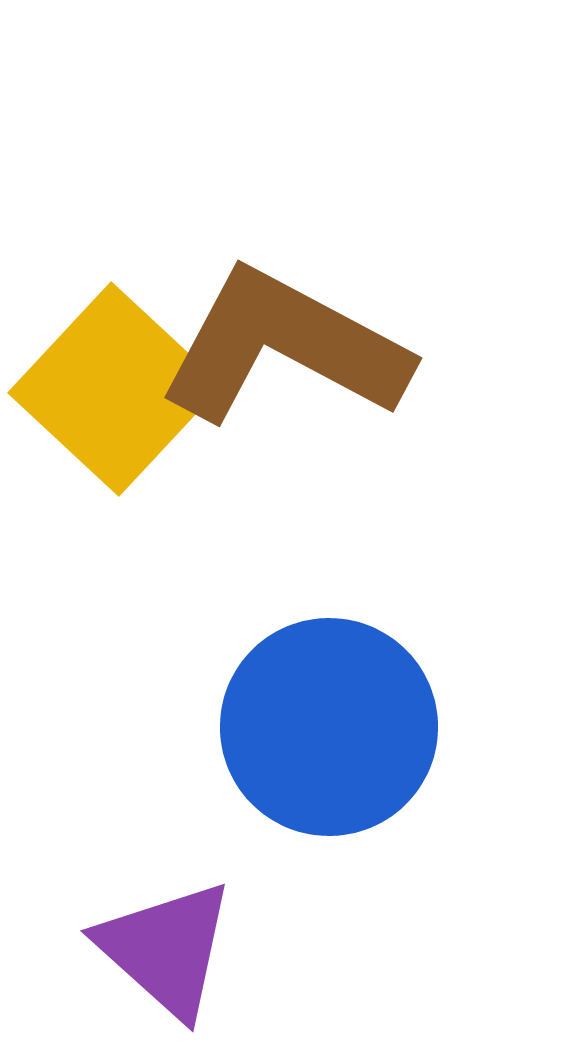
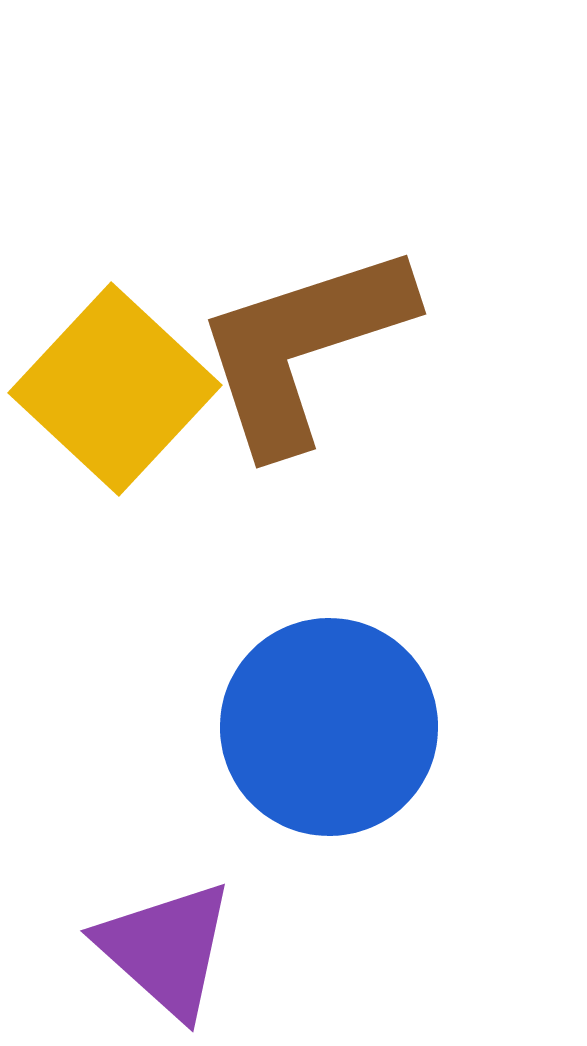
brown L-shape: moved 19 px right; rotated 46 degrees counterclockwise
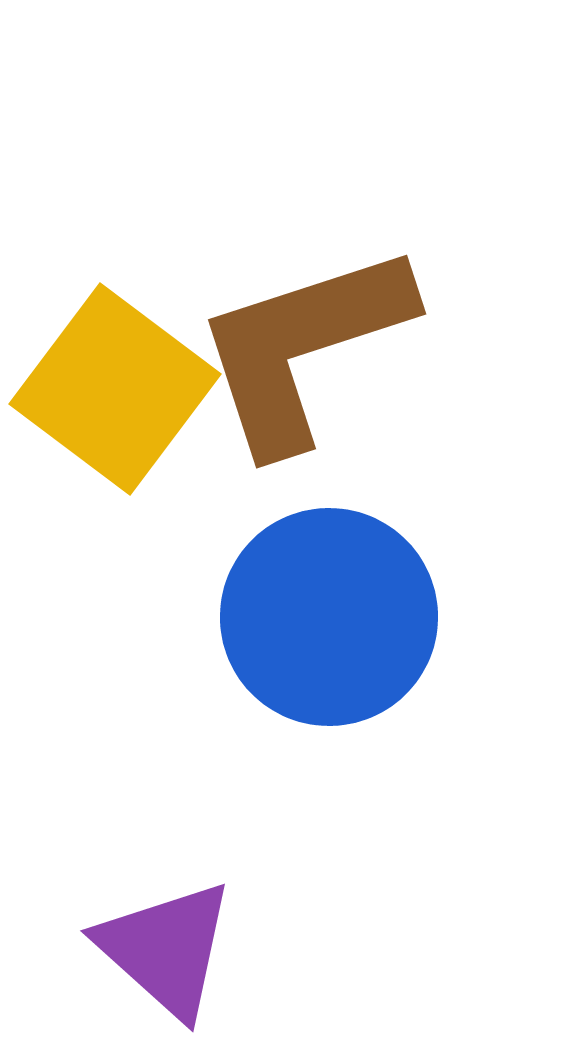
yellow square: rotated 6 degrees counterclockwise
blue circle: moved 110 px up
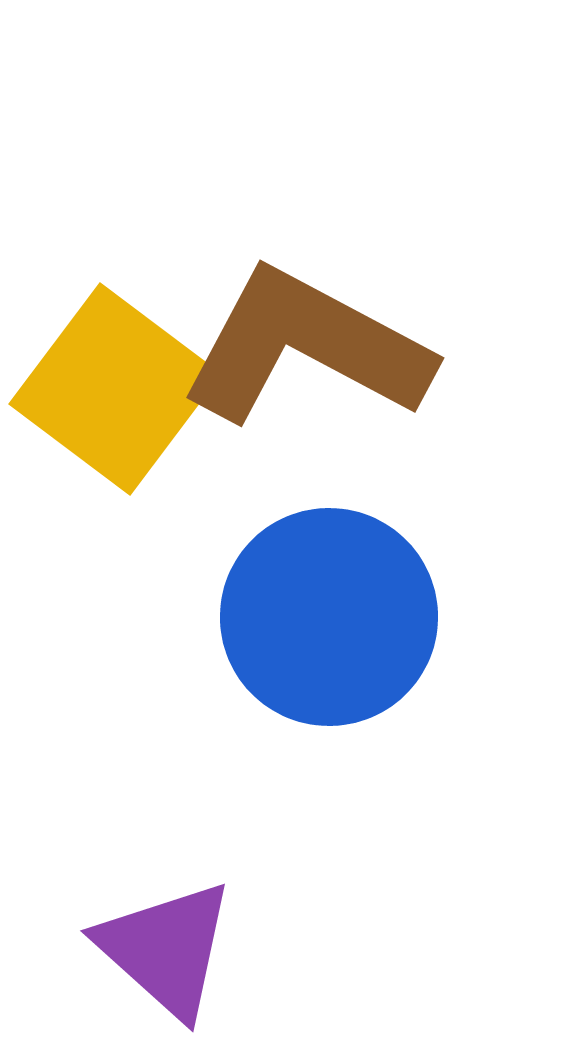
brown L-shape: moved 3 px right; rotated 46 degrees clockwise
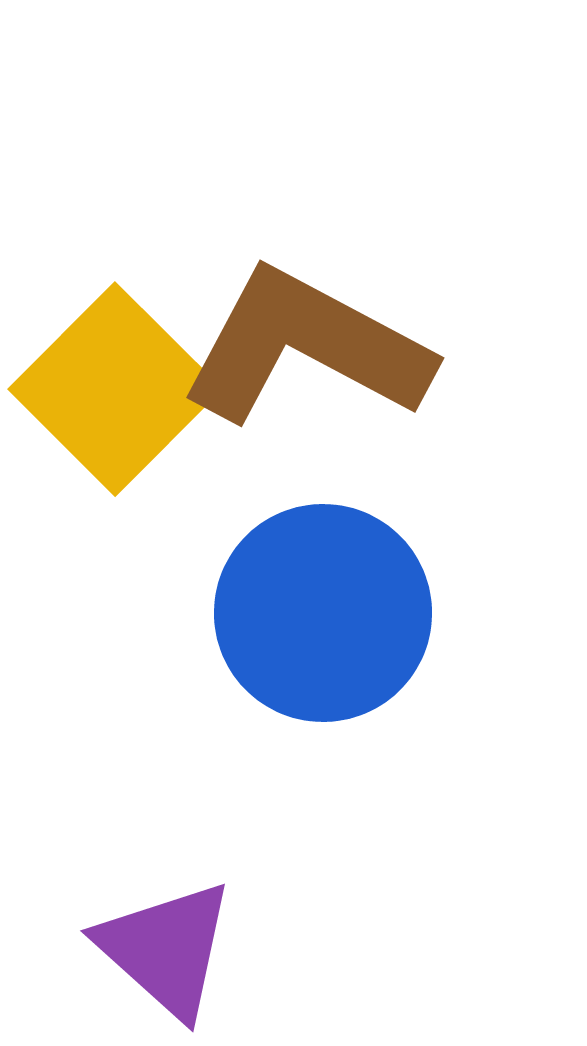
yellow square: rotated 8 degrees clockwise
blue circle: moved 6 px left, 4 px up
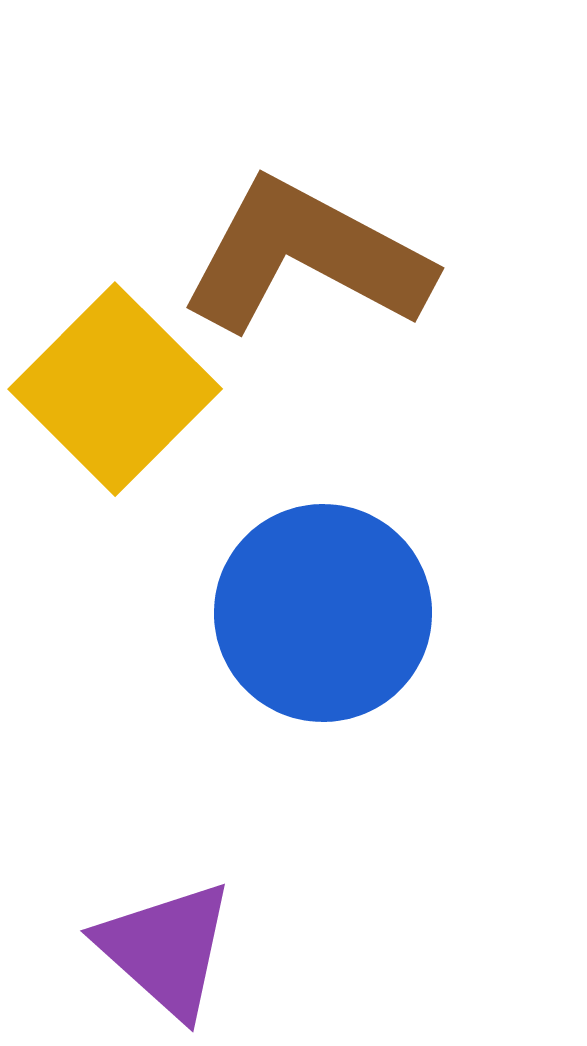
brown L-shape: moved 90 px up
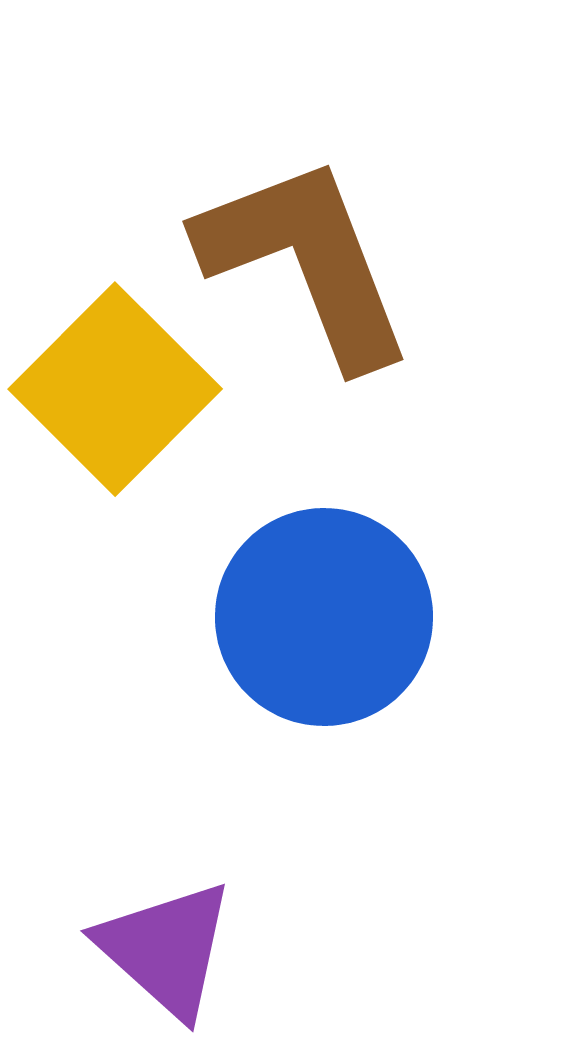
brown L-shape: moved 4 px down; rotated 41 degrees clockwise
blue circle: moved 1 px right, 4 px down
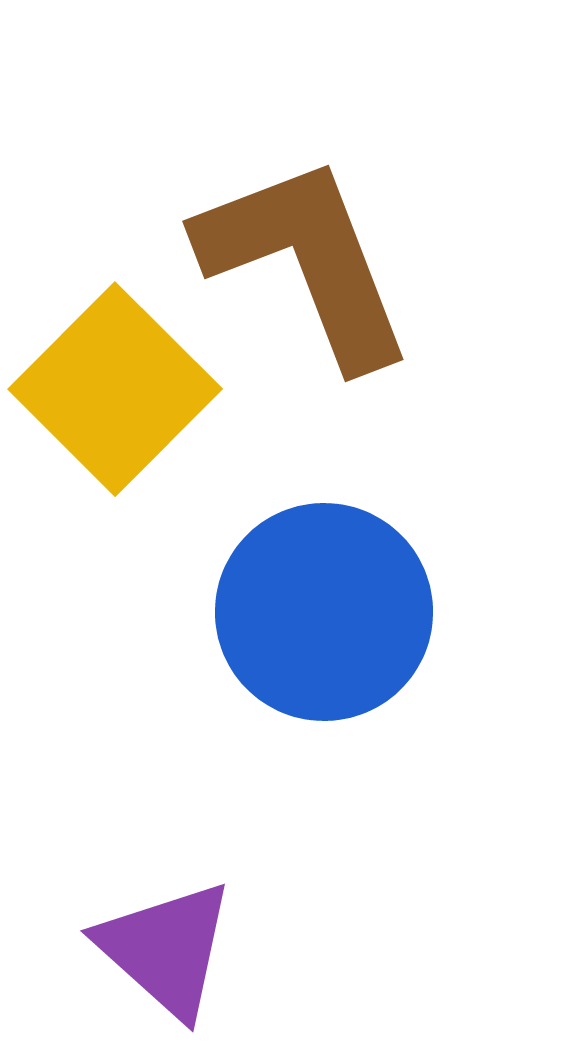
blue circle: moved 5 px up
